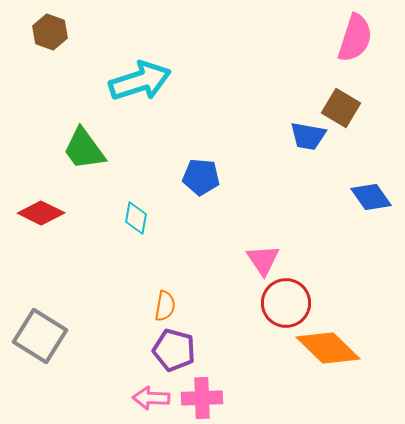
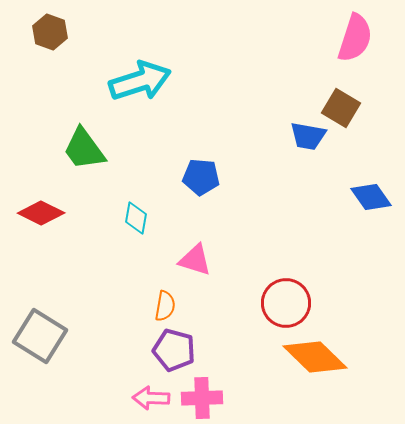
pink triangle: moved 68 px left; rotated 39 degrees counterclockwise
orange diamond: moved 13 px left, 9 px down
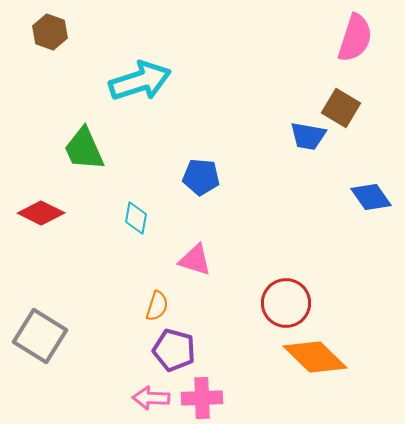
green trapezoid: rotated 12 degrees clockwise
orange semicircle: moved 8 px left; rotated 8 degrees clockwise
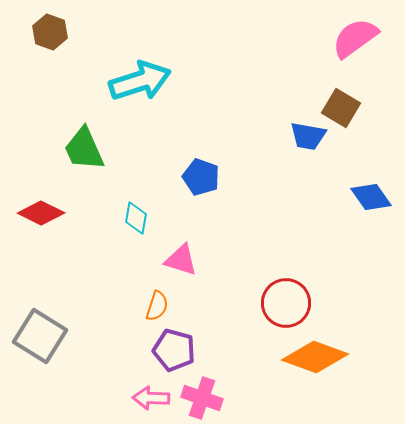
pink semicircle: rotated 144 degrees counterclockwise
blue pentagon: rotated 15 degrees clockwise
pink triangle: moved 14 px left
orange diamond: rotated 24 degrees counterclockwise
pink cross: rotated 21 degrees clockwise
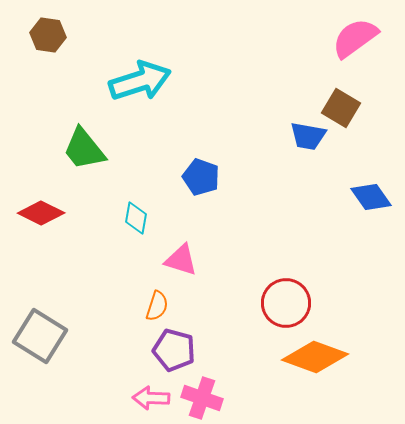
brown hexagon: moved 2 px left, 3 px down; rotated 12 degrees counterclockwise
green trapezoid: rotated 15 degrees counterclockwise
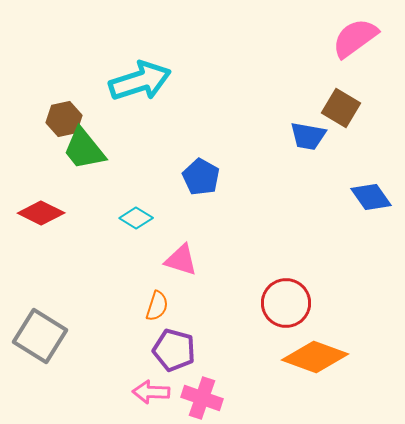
brown hexagon: moved 16 px right, 84 px down; rotated 20 degrees counterclockwise
blue pentagon: rotated 9 degrees clockwise
cyan diamond: rotated 68 degrees counterclockwise
pink arrow: moved 6 px up
